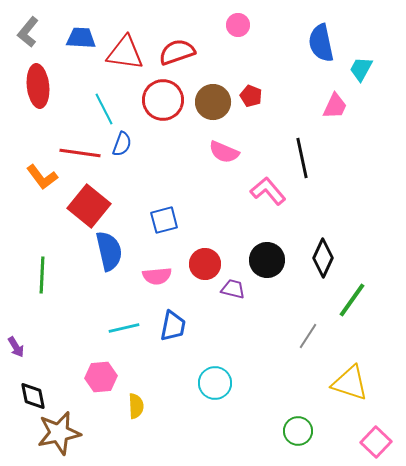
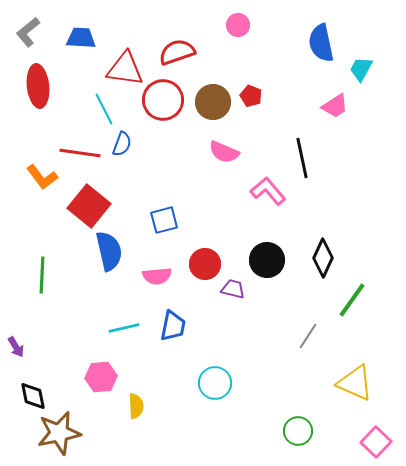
gray L-shape at (28, 32): rotated 12 degrees clockwise
red triangle at (125, 53): moved 16 px down
pink trapezoid at (335, 106): rotated 32 degrees clockwise
yellow triangle at (350, 383): moved 5 px right; rotated 6 degrees clockwise
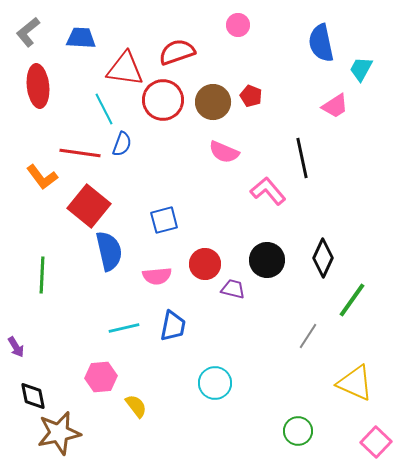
yellow semicircle at (136, 406): rotated 35 degrees counterclockwise
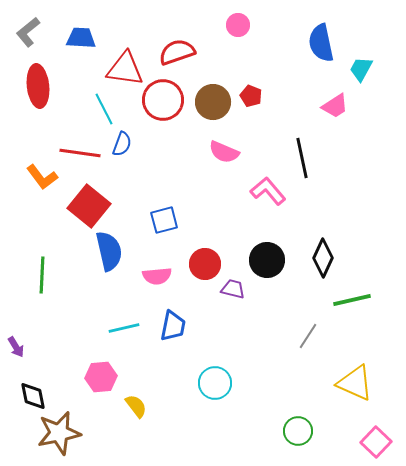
green line at (352, 300): rotated 42 degrees clockwise
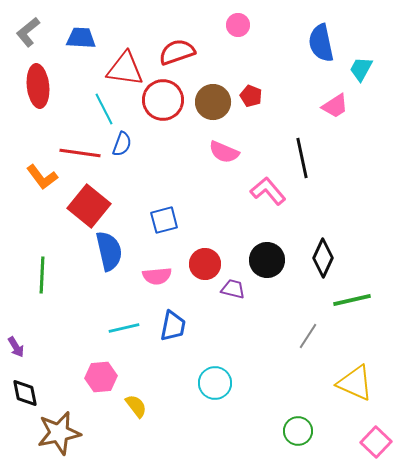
black diamond at (33, 396): moved 8 px left, 3 px up
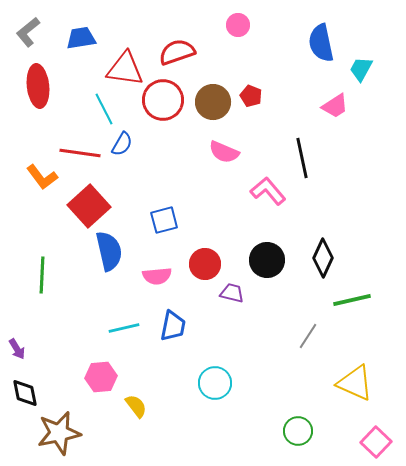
blue trapezoid at (81, 38): rotated 12 degrees counterclockwise
blue semicircle at (122, 144): rotated 10 degrees clockwise
red square at (89, 206): rotated 9 degrees clockwise
purple trapezoid at (233, 289): moved 1 px left, 4 px down
purple arrow at (16, 347): moved 1 px right, 2 px down
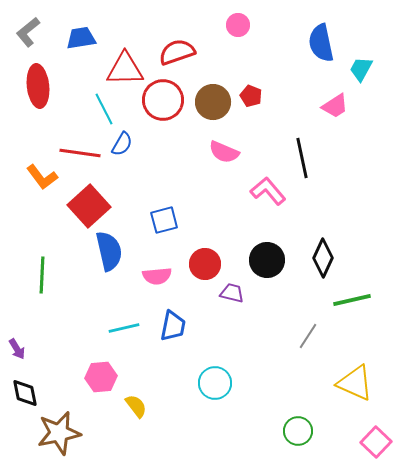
red triangle at (125, 69): rotated 9 degrees counterclockwise
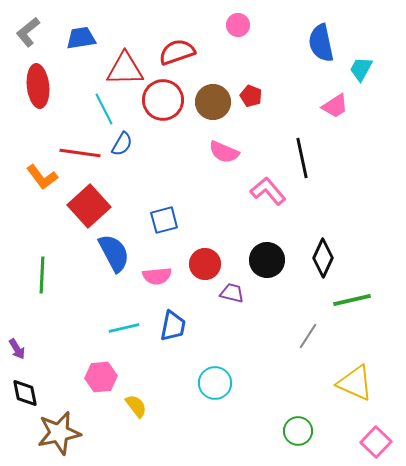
blue semicircle at (109, 251): moved 5 px right, 2 px down; rotated 15 degrees counterclockwise
